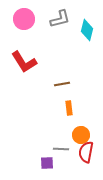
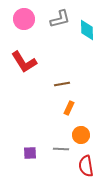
cyan diamond: rotated 15 degrees counterclockwise
orange rectangle: rotated 32 degrees clockwise
red semicircle: moved 14 px down; rotated 20 degrees counterclockwise
purple square: moved 17 px left, 10 px up
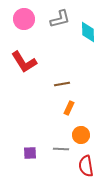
cyan diamond: moved 1 px right, 2 px down
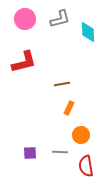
pink circle: moved 1 px right
red L-shape: rotated 72 degrees counterclockwise
gray line: moved 1 px left, 3 px down
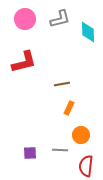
gray line: moved 2 px up
red semicircle: rotated 15 degrees clockwise
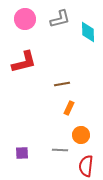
purple square: moved 8 px left
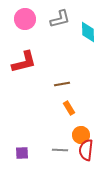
orange rectangle: rotated 56 degrees counterclockwise
red semicircle: moved 16 px up
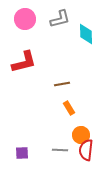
cyan diamond: moved 2 px left, 2 px down
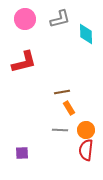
brown line: moved 8 px down
orange circle: moved 5 px right, 5 px up
gray line: moved 20 px up
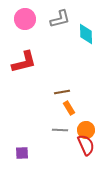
red semicircle: moved 5 px up; rotated 150 degrees clockwise
